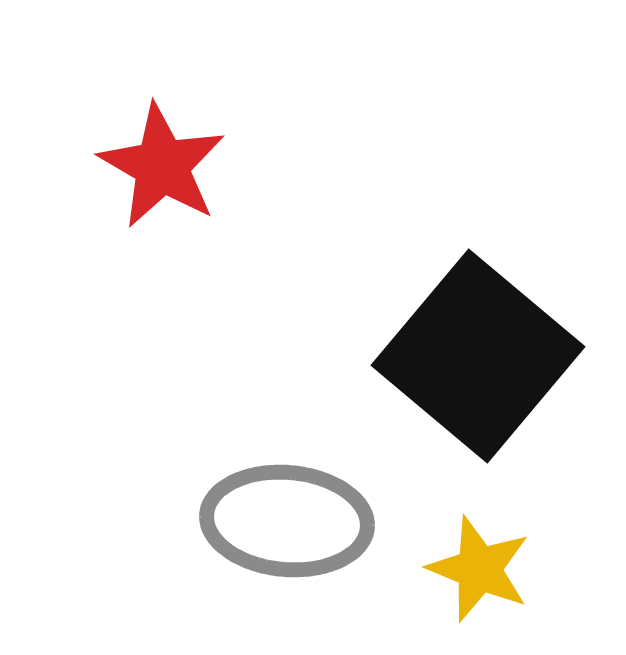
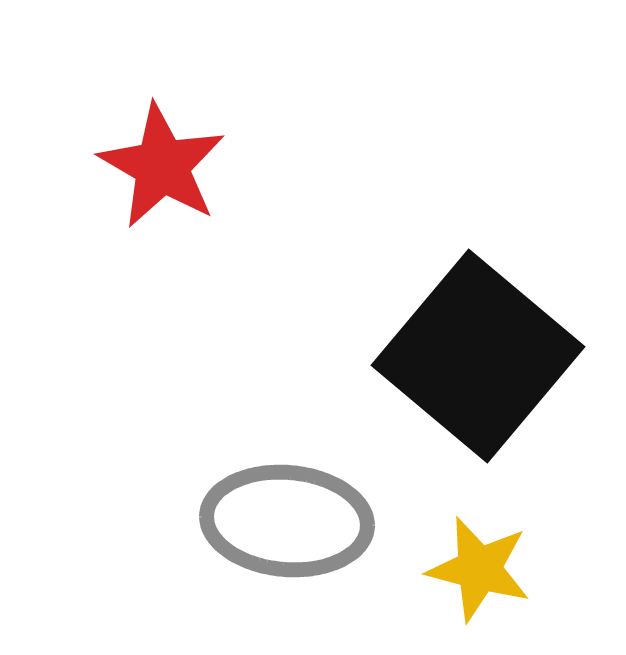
yellow star: rotated 7 degrees counterclockwise
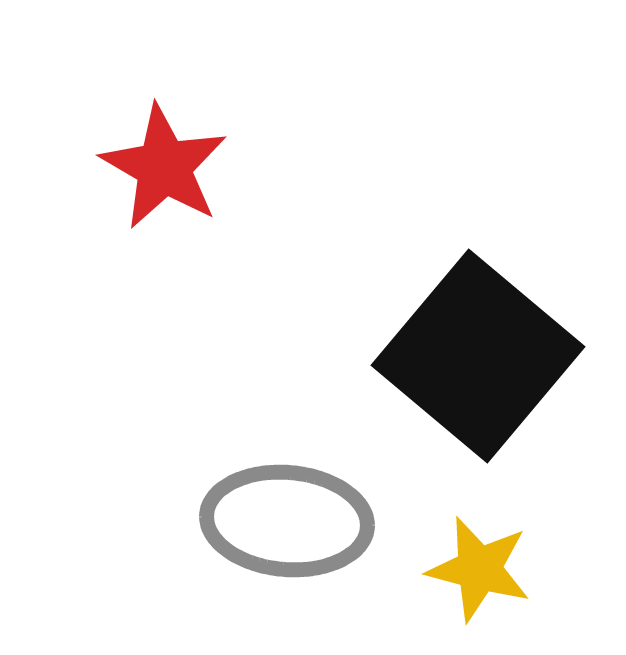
red star: moved 2 px right, 1 px down
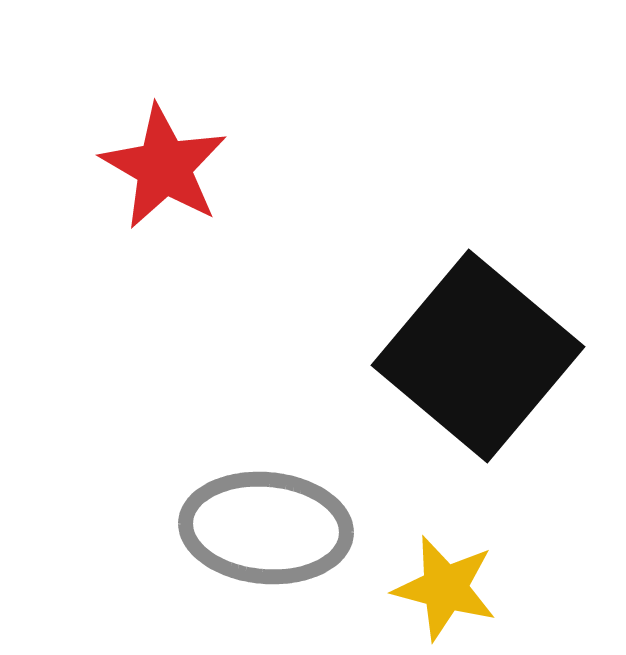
gray ellipse: moved 21 px left, 7 px down
yellow star: moved 34 px left, 19 px down
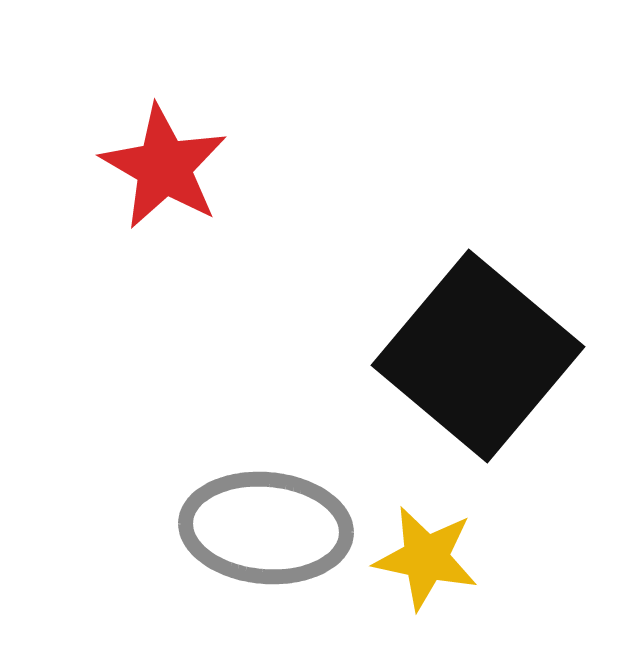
yellow star: moved 19 px left, 30 px up; rotated 3 degrees counterclockwise
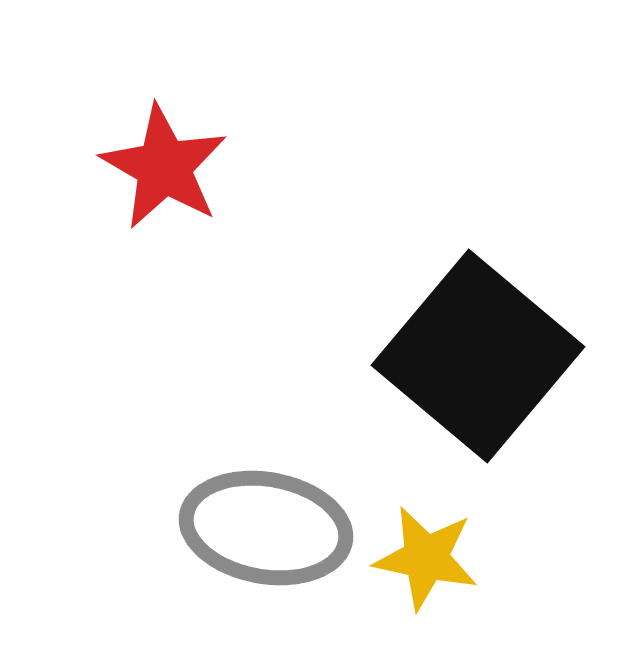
gray ellipse: rotated 5 degrees clockwise
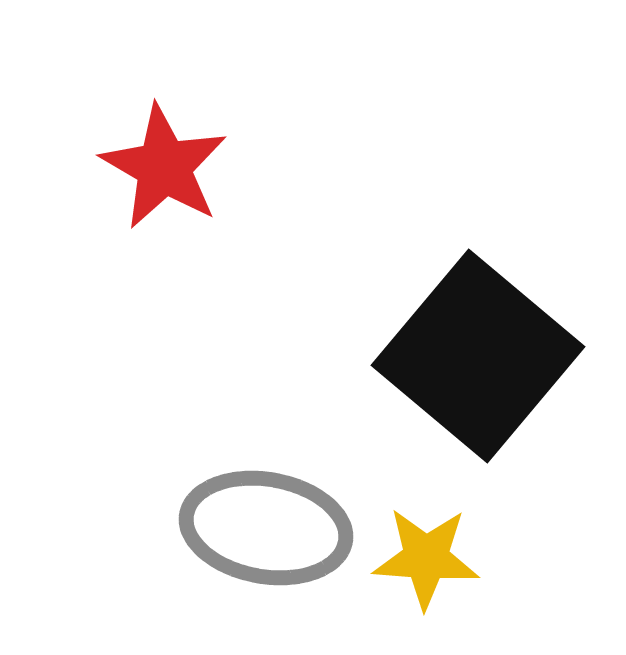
yellow star: rotated 8 degrees counterclockwise
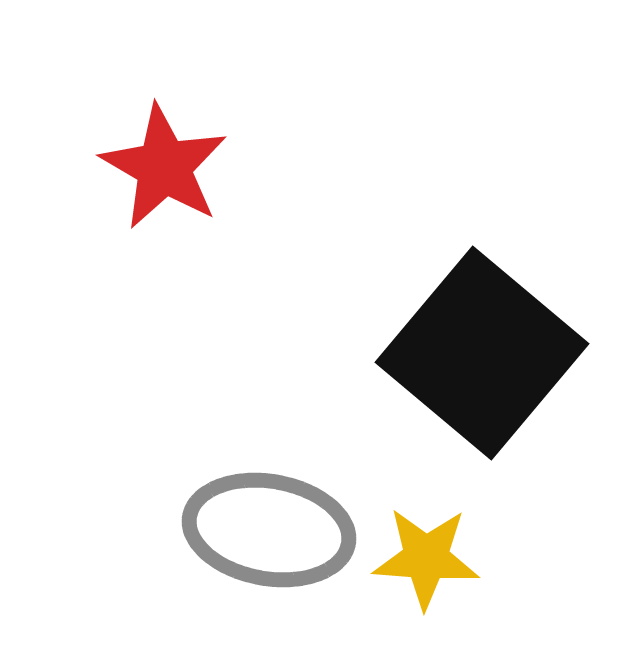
black square: moved 4 px right, 3 px up
gray ellipse: moved 3 px right, 2 px down
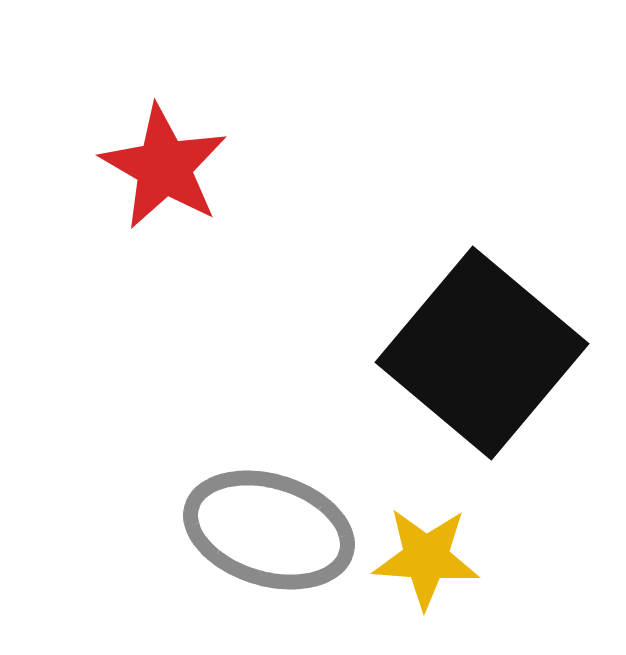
gray ellipse: rotated 7 degrees clockwise
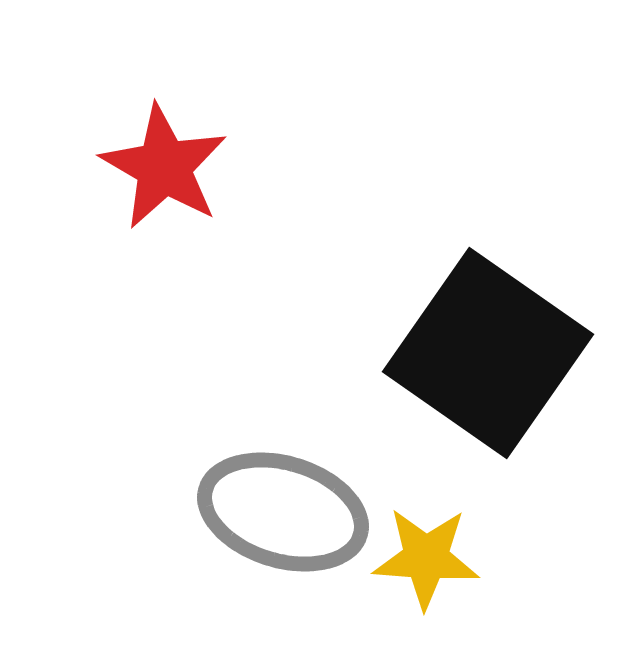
black square: moved 6 px right; rotated 5 degrees counterclockwise
gray ellipse: moved 14 px right, 18 px up
